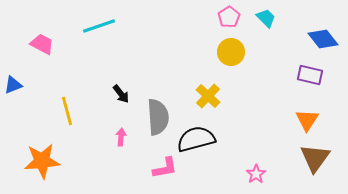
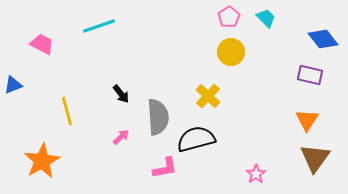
pink arrow: rotated 42 degrees clockwise
orange star: rotated 24 degrees counterclockwise
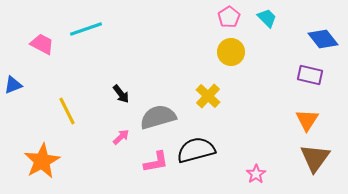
cyan trapezoid: moved 1 px right
cyan line: moved 13 px left, 3 px down
yellow line: rotated 12 degrees counterclockwise
gray semicircle: rotated 102 degrees counterclockwise
black semicircle: moved 11 px down
pink L-shape: moved 9 px left, 6 px up
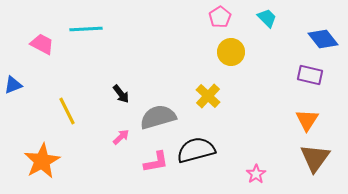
pink pentagon: moved 9 px left
cyan line: rotated 16 degrees clockwise
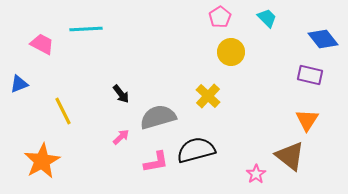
blue triangle: moved 6 px right, 1 px up
yellow line: moved 4 px left
brown triangle: moved 25 px left, 2 px up; rotated 28 degrees counterclockwise
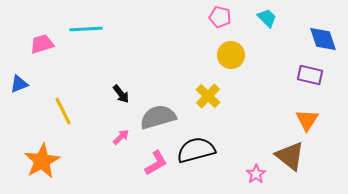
pink pentagon: rotated 25 degrees counterclockwise
blue diamond: rotated 20 degrees clockwise
pink trapezoid: rotated 45 degrees counterclockwise
yellow circle: moved 3 px down
pink L-shape: moved 1 px down; rotated 20 degrees counterclockwise
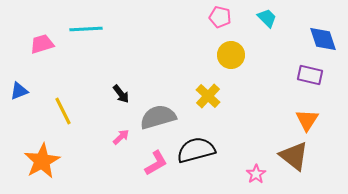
blue triangle: moved 7 px down
brown triangle: moved 4 px right
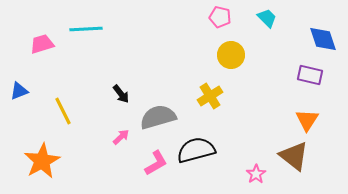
yellow cross: moved 2 px right; rotated 15 degrees clockwise
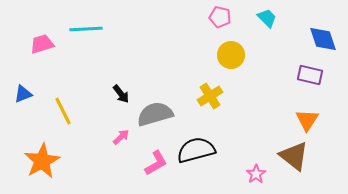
blue triangle: moved 4 px right, 3 px down
gray semicircle: moved 3 px left, 3 px up
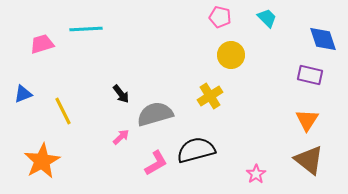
brown triangle: moved 15 px right, 4 px down
